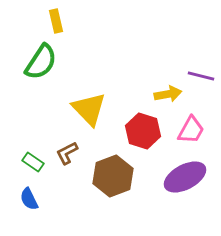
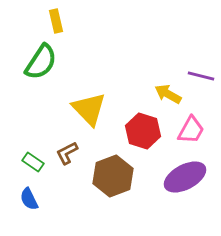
yellow arrow: rotated 140 degrees counterclockwise
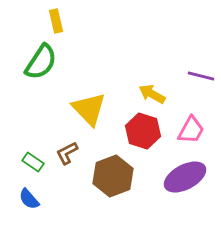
yellow arrow: moved 16 px left
blue semicircle: rotated 15 degrees counterclockwise
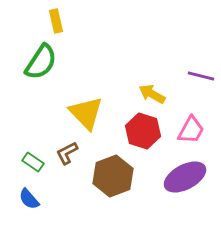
yellow triangle: moved 3 px left, 4 px down
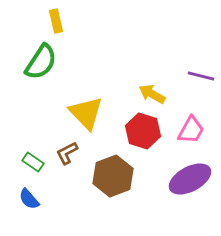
purple ellipse: moved 5 px right, 2 px down
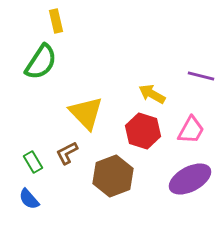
green rectangle: rotated 25 degrees clockwise
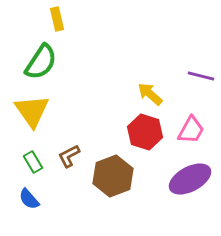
yellow rectangle: moved 1 px right, 2 px up
yellow arrow: moved 2 px left; rotated 12 degrees clockwise
yellow triangle: moved 54 px left, 2 px up; rotated 9 degrees clockwise
red hexagon: moved 2 px right, 1 px down
brown L-shape: moved 2 px right, 3 px down
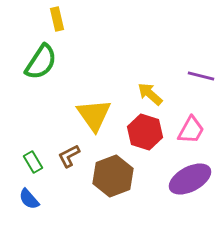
yellow triangle: moved 62 px right, 4 px down
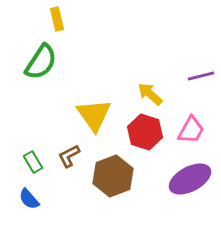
purple line: rotated 28 degrees counterclockwise
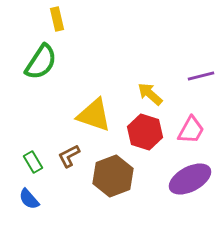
yellow triangle: rotated 36 degrees counterclockwise
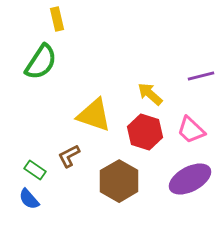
pink trapezoid: rotated 104 degrees clockwise
green rectangle: moved 2 px right, 8 px down; rotated 25 degrees counterclockwise
brown hexagon: moved 6 px right, 5 px down; rotated 9 degrees counterclockwise
